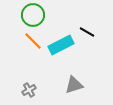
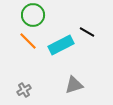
orange line: moved 5 px left
gray cross: moved 5 px left
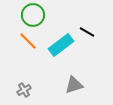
cyan rectangle: rotated 10 degrees counterclockwise
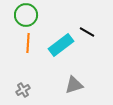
green circle: moved 7 px left
orange line: moved 2 px down; rotated 48 degrees clockwise
gray cross: moved 1 px left
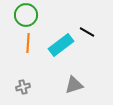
gray cross: moved 3 px up; rotated 16 degrees clockwise
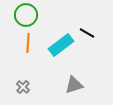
black line: moved 1 px down
gray cross: rotated 32 degrees counterclockwise
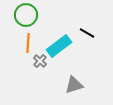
cyan rectangle: moved 2 px left, 1 px down
gray cross: moved 17 px right, 26 px up
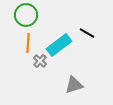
cyan rectangle: moved 1 px up
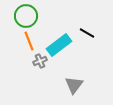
green circle: moved 1 px down
orange line: moved 1 px right, 2 px up; rotated 24 degrees counterclockwise
gray cross: rotated 24 degrees clockwise
gray triangle: rotated 36 degrees counterclockwise
